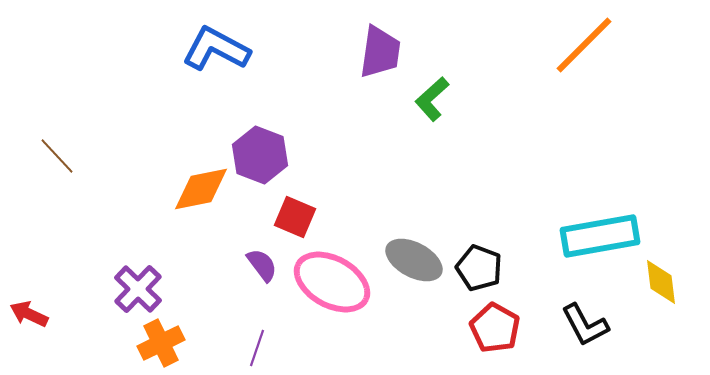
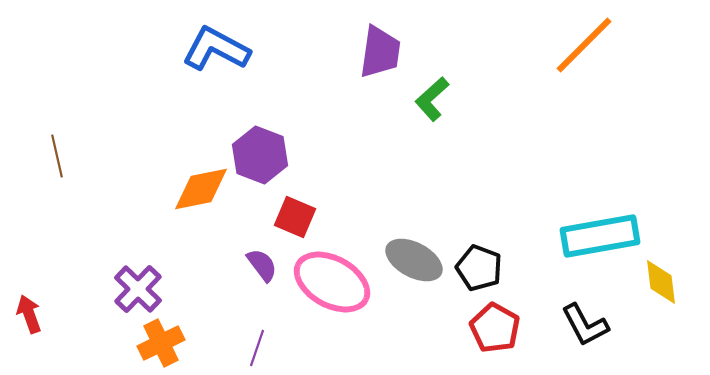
brown line: rotated 30 degrees clockwise
red arrow: rotated 45 degrees clockwise
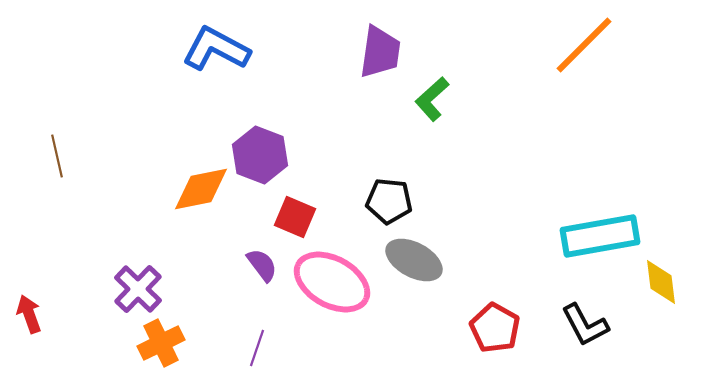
black pentagon: moved 90 px left, 67 px up; rotated 15 degrees counterclockwise
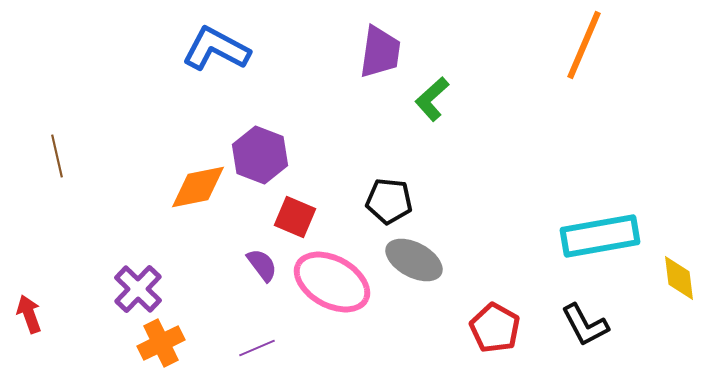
orange line: rotated 22 degrees counterclockwise
orange diamond: moved 3 px left, 2 px up
yellow diamond: moved 18 px right, 4 px up
purple line: rotated 48 degrees clockwise
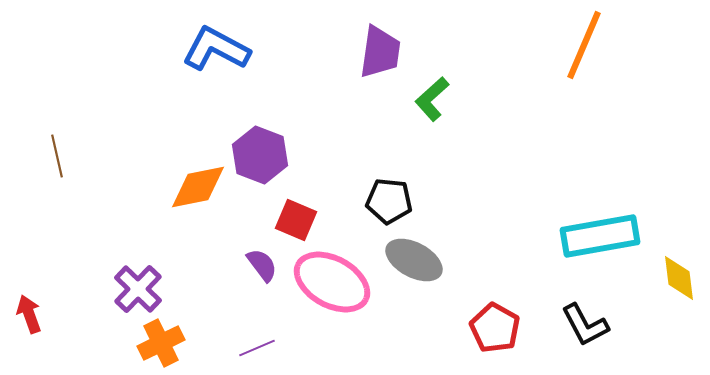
red square: moved 1 px right, 3 px down
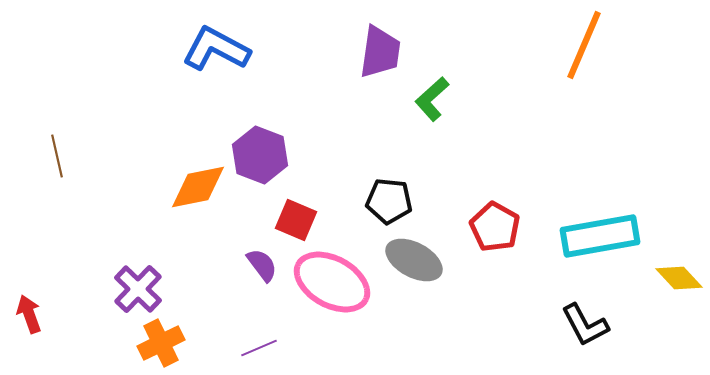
yellow diamond: rotated 36 degrees counterclockwise
red pentagon: moved 101 px up
purple line: moved 2 px right
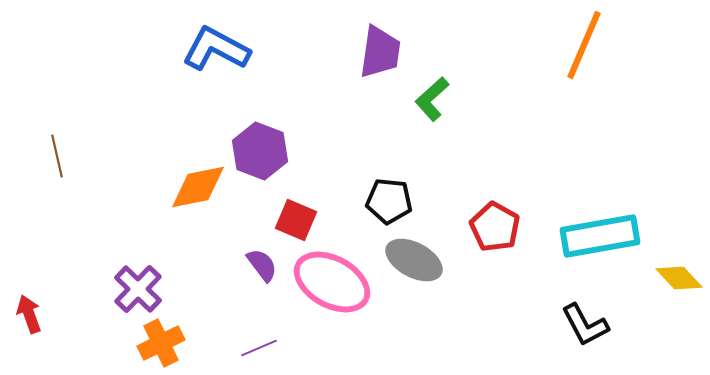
purple hexagon: moved 4 px up
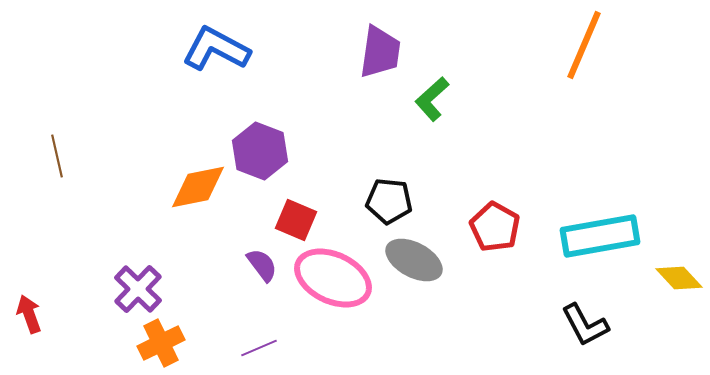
pink ellipse: moved 1 px right, 4 px up; rotated 4 degrees counterclockwise
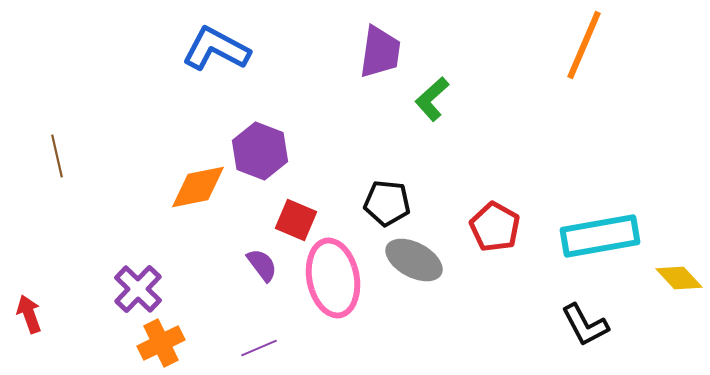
black pentagon: moved 2 px left, 2 px down
pink ellipse: rotated 54 degrees clockwise
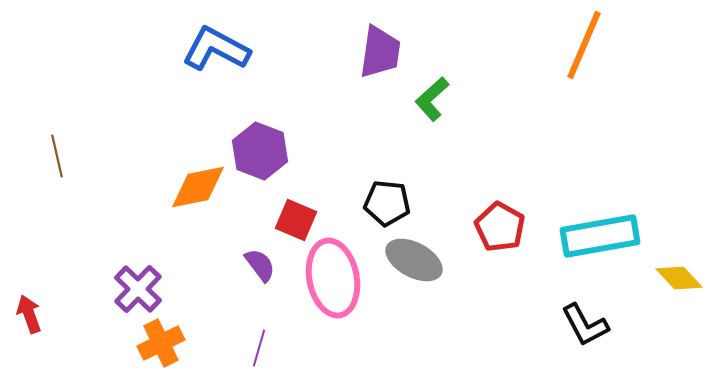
red pentagon: moved 5 px right
purple semicircle: moved 2 px left
purple line: rotated 51 degrees counterclockwise
